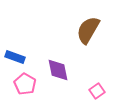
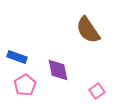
brown semicircle: rotated 64 degrees counterclockwise
blue rectangle: moved 2 px right
pink pentagon: moved 1 px down; rotated 10 degrees clockwise
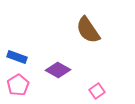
purple diamond: rotated 50 degrees counterclockwise
pink pentagon: moved 7 px left
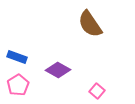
brown semicircle: moved 2 px right, 6 px up
pink square: rotated 14 degrees counterclockwise
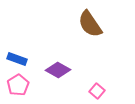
blue rectangle: moved 2 px down
